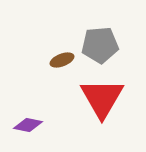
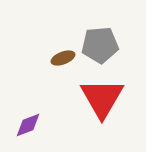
brown ellipse: moved 1 px right, 2 px up
purple diamond: rotated 32 degrees counterclockwise
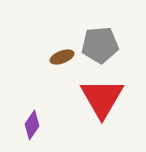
brown ellipse: moved 1 px left, 1 px up
purple diamond: moved 4 px right; rotated 36 degrees counterclockwise
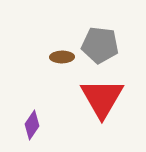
gray pentagon: rotated 12 degrees clockwise
brown ellipse: rotated 20 degrees clockwise
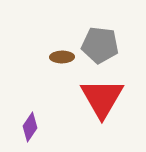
purple diamond: moved 2 px left, 2 px down
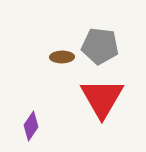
gray pentagon: moved 1 px down
purple diamond: moved 1 px right, 1 px up
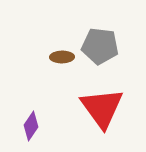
red triangle: moved 10 px down; rotated 6 degrees counterclockwise
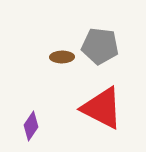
red triangle: rotated 27 degrees counterclockwise
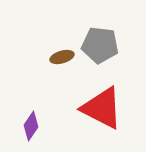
gray pentagon: moved 1 px up
brown ellipse: rotated 15 degrees counterclockwise
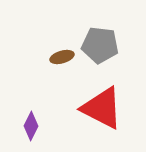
purple diamond: rotated 8 degrees counterclockwise
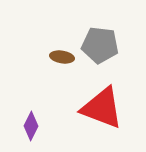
brown ellipse: rotated 25 degrees clockwise
red triangle: rotated 6 degrees counterclockwise
